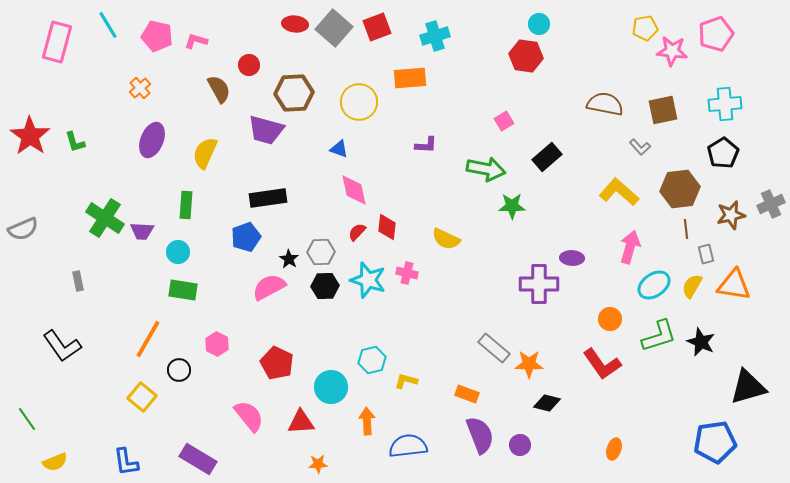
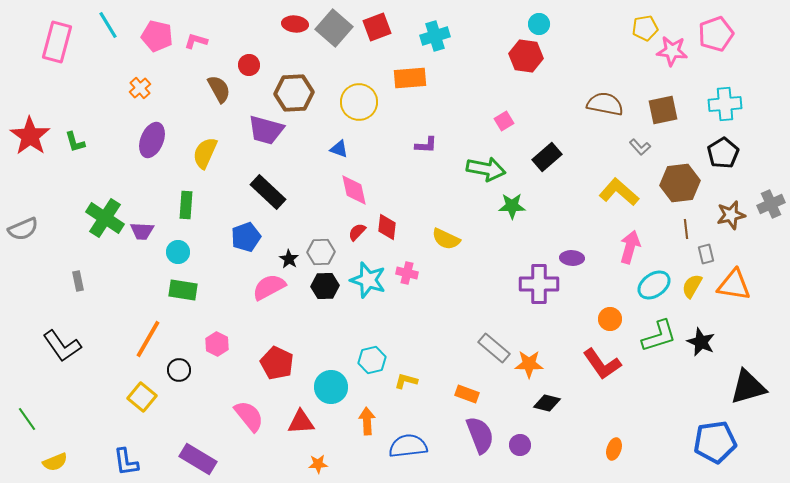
brown hexagon at (680, 189): moved 6 px up
black rectangle at (268, 198): moved 6 px up; rotated 51 degrees clockwise
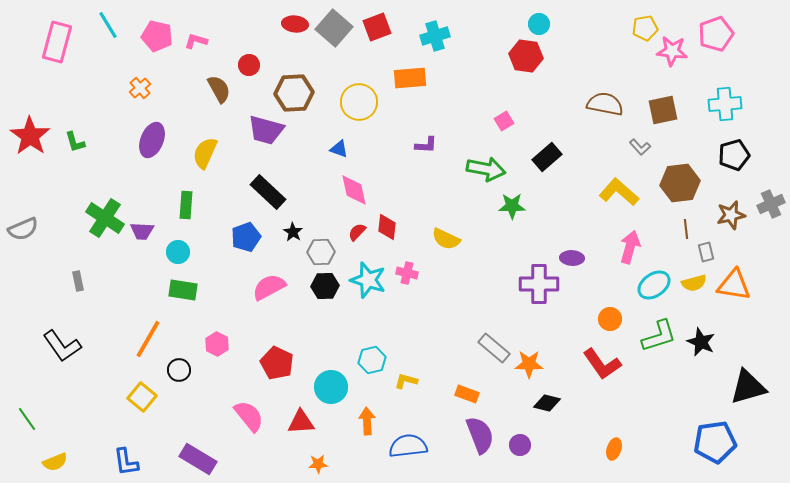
black pentagon at (723, 153): moved 11 px right, 2 px down; rotated 16 degrees clockwise
gray rectangle at (706, 254): moved 2 px up
black star at (289, 259): moved 4 px right, 27 px up
yellow semicircle at (692, 286): moved 2 px right, 3 px up; rotated 135 degrees counterclockwise
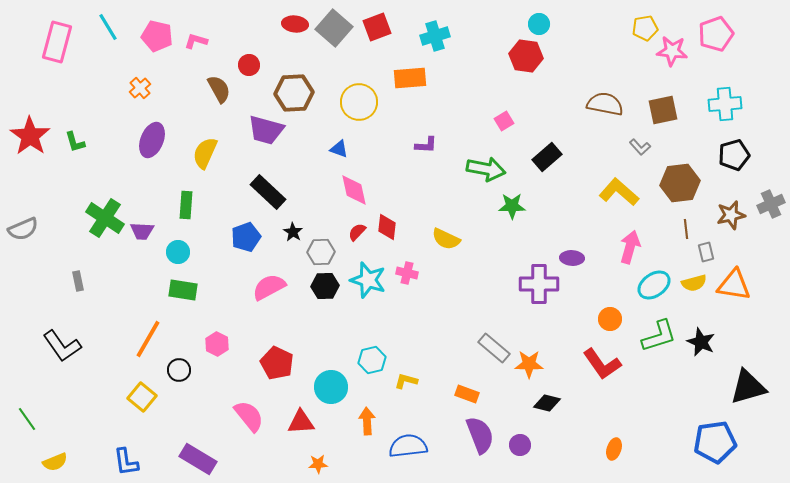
cyan line at (108, 25): moved 2 px down
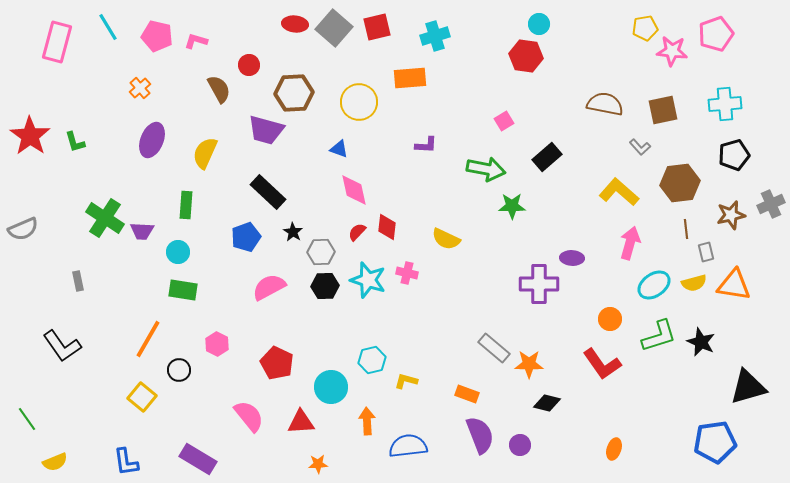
red square at (377, 27): rotated 8 degrees clockwise
pink arrow at (630, 247): moved 4 px up
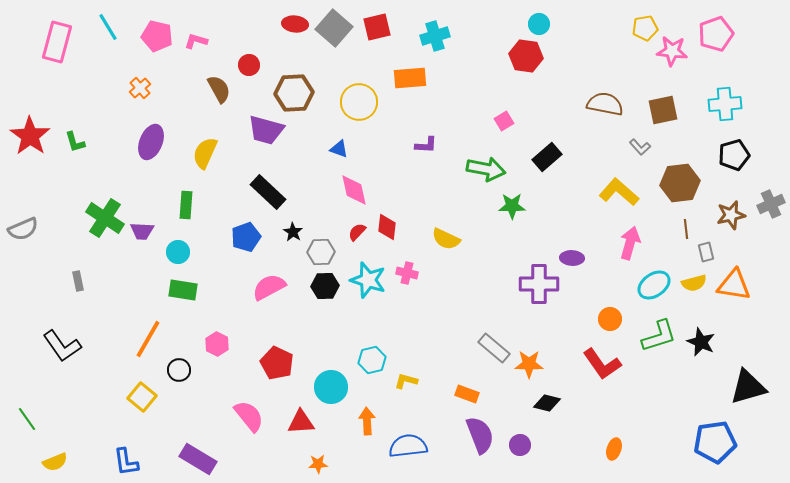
purple ellipse at (152, 140): moved 1 px left, 2 px down
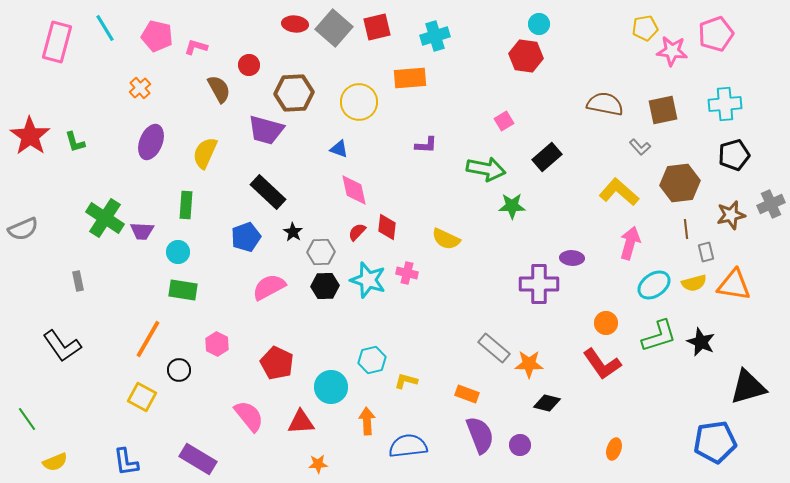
cyan line at (108, 27): moved 3 px left, 1 px down
pink L-shape at (196, 41): moved 6 px down
orange circle at (610, 319): moved 4 px left, 4 px down
yellow square at (142, 397): rotated 12 degrees counterclockwise
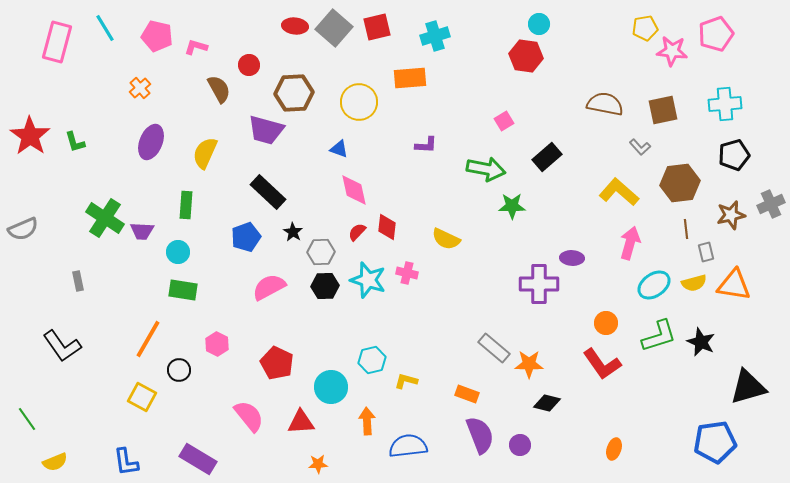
red ellipse at (295, 24): moved 2 px down
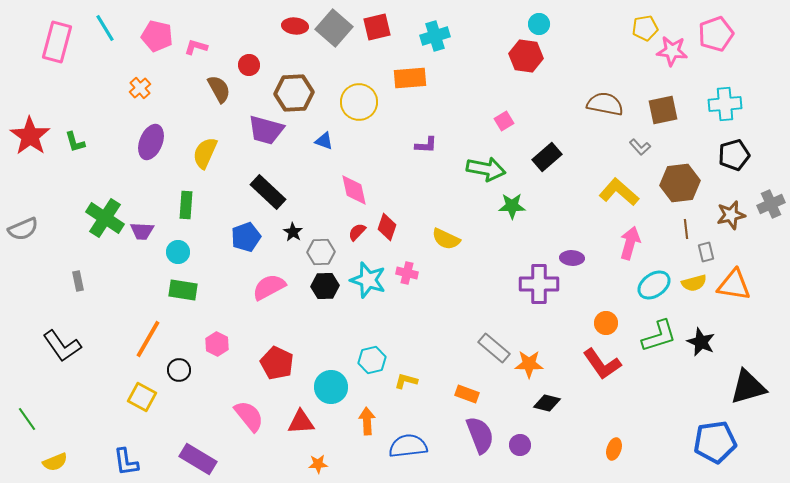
blue triangle at (339, 149): moved 15 px left, 8 px up
red diamond at (387, 227): rotated 12 degrees clockwise
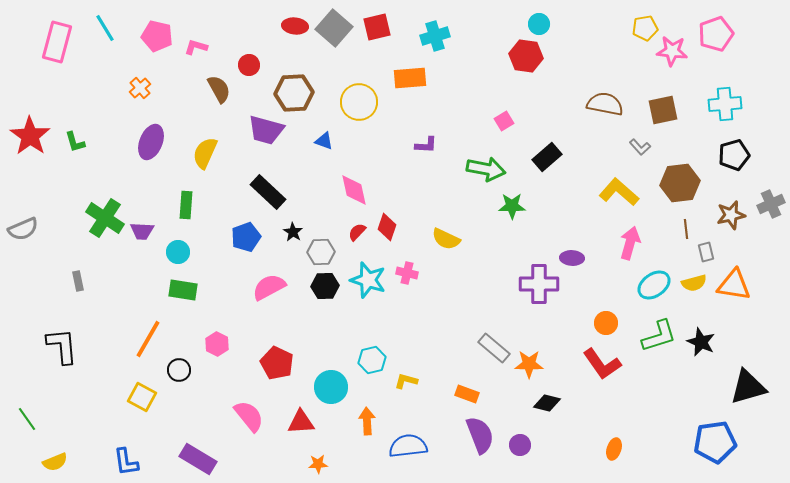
black L-shape at (62, 346): rotated 150 degrees counterclockwise
